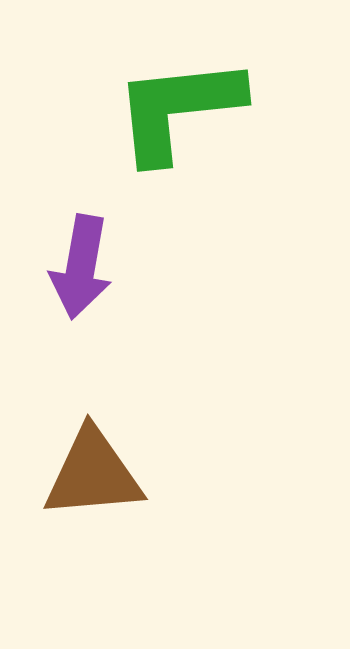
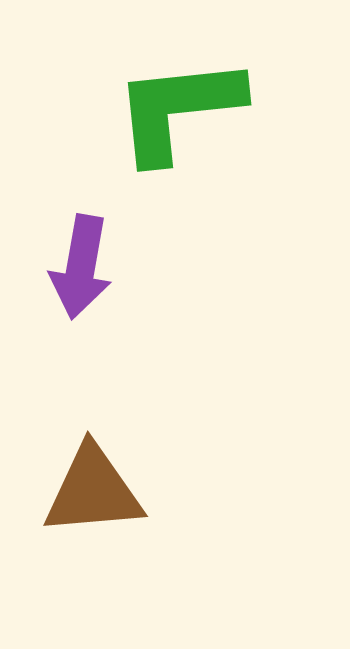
brown triangle: moved 17 px down
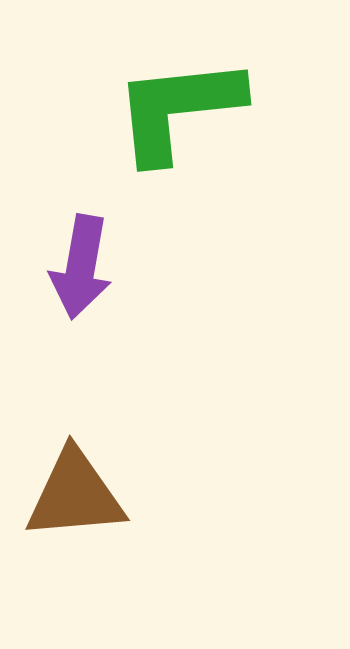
brown triangle: moved 18 px left, 4 px down
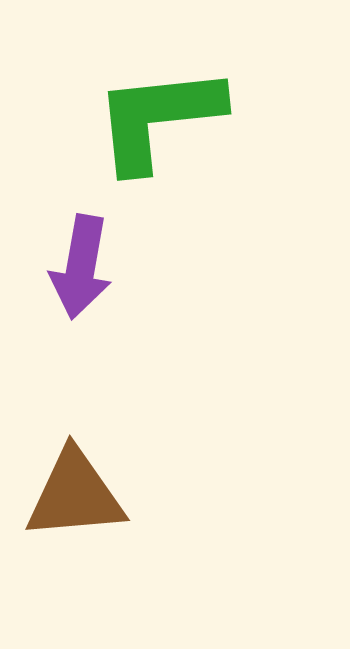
green L-shape: moved 20 px left, 9 px down
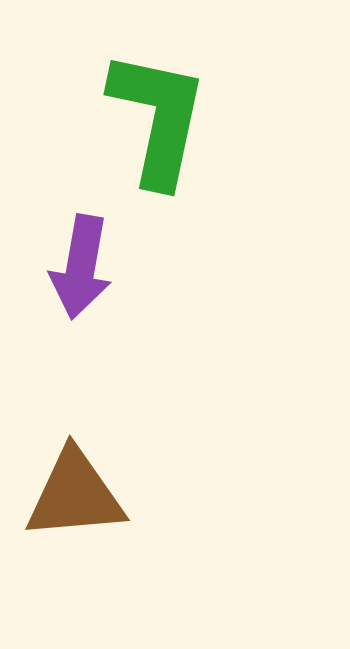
green L-shape: rotated 108 degrees clockwise
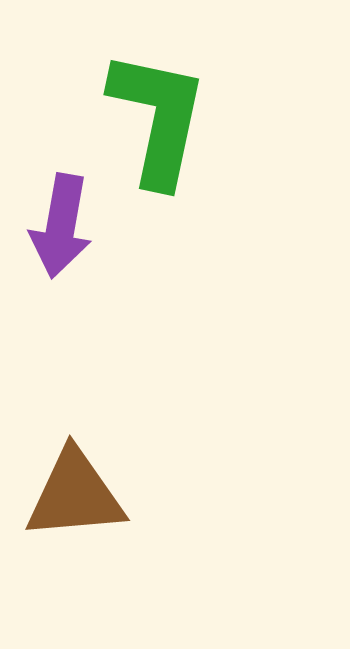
purple arrow: moved 20 px left, 41 px up
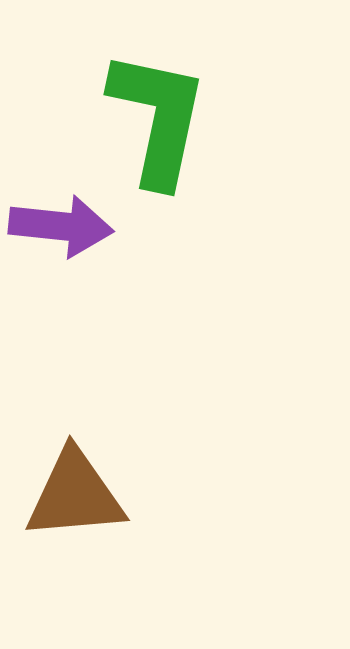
purple arrow: rotated 94 degrees counterclockwise
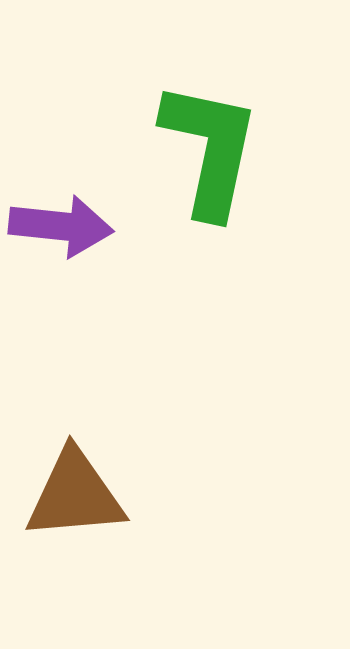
green L-shape: moved 52 px right, 31 px down
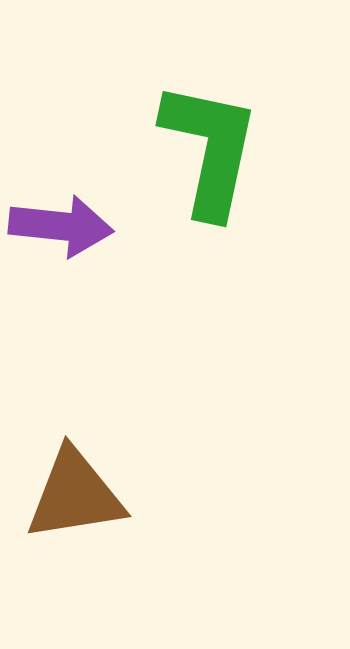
brown triangle: rotated 4 degrees counterclockwise
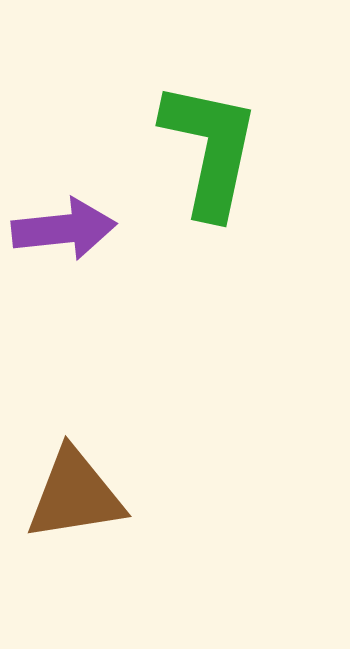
purple arrow: moved 3 px right, 3 px down; rotated 12 degrees counterclockwise
